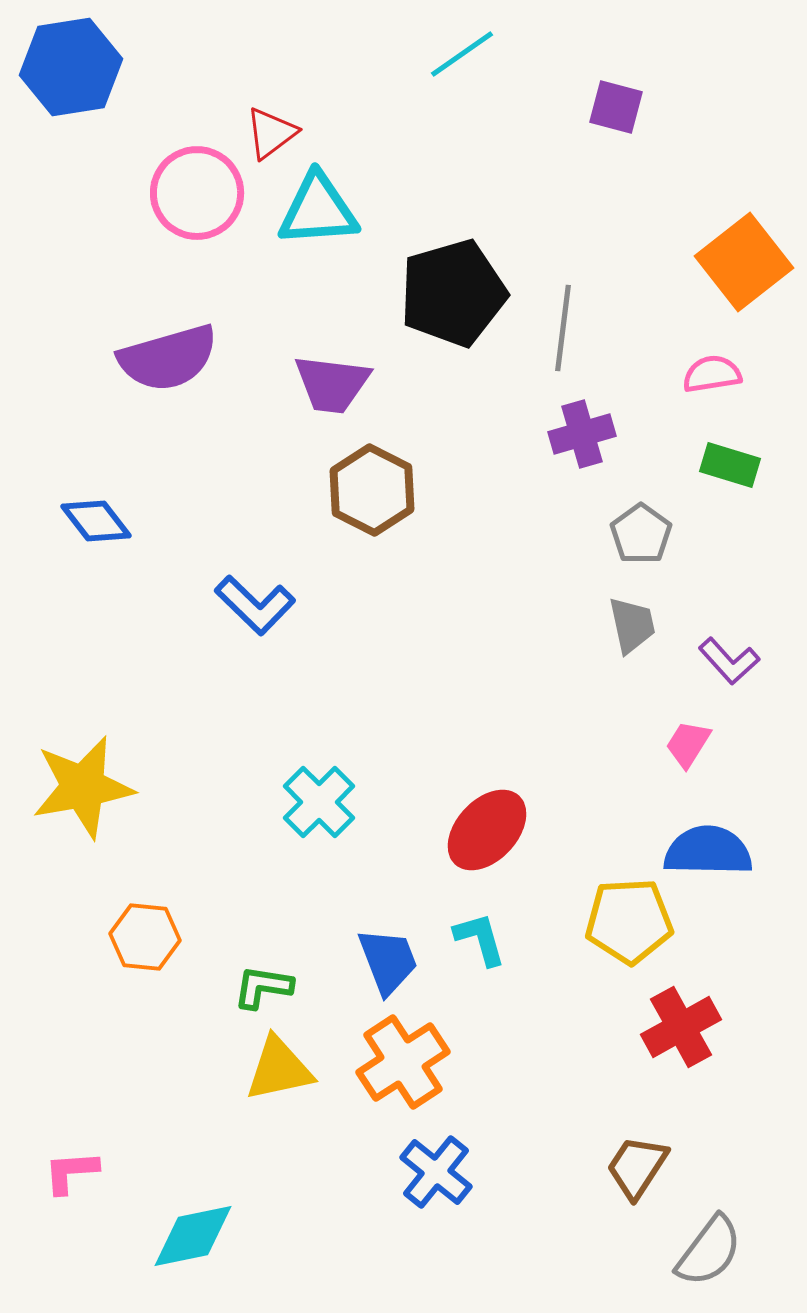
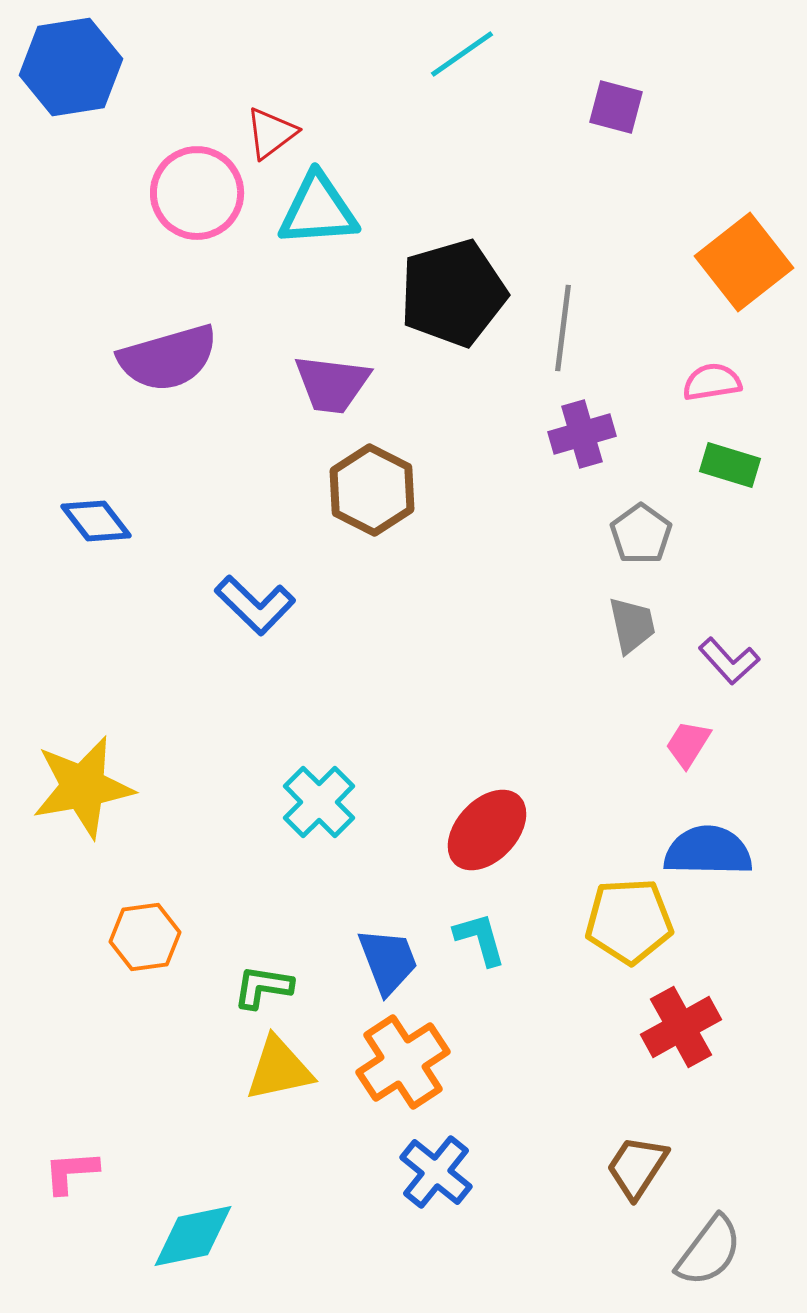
pink semicircle: moved 8 px down
orange hexagon: rotated 14 degrees counterclockwise
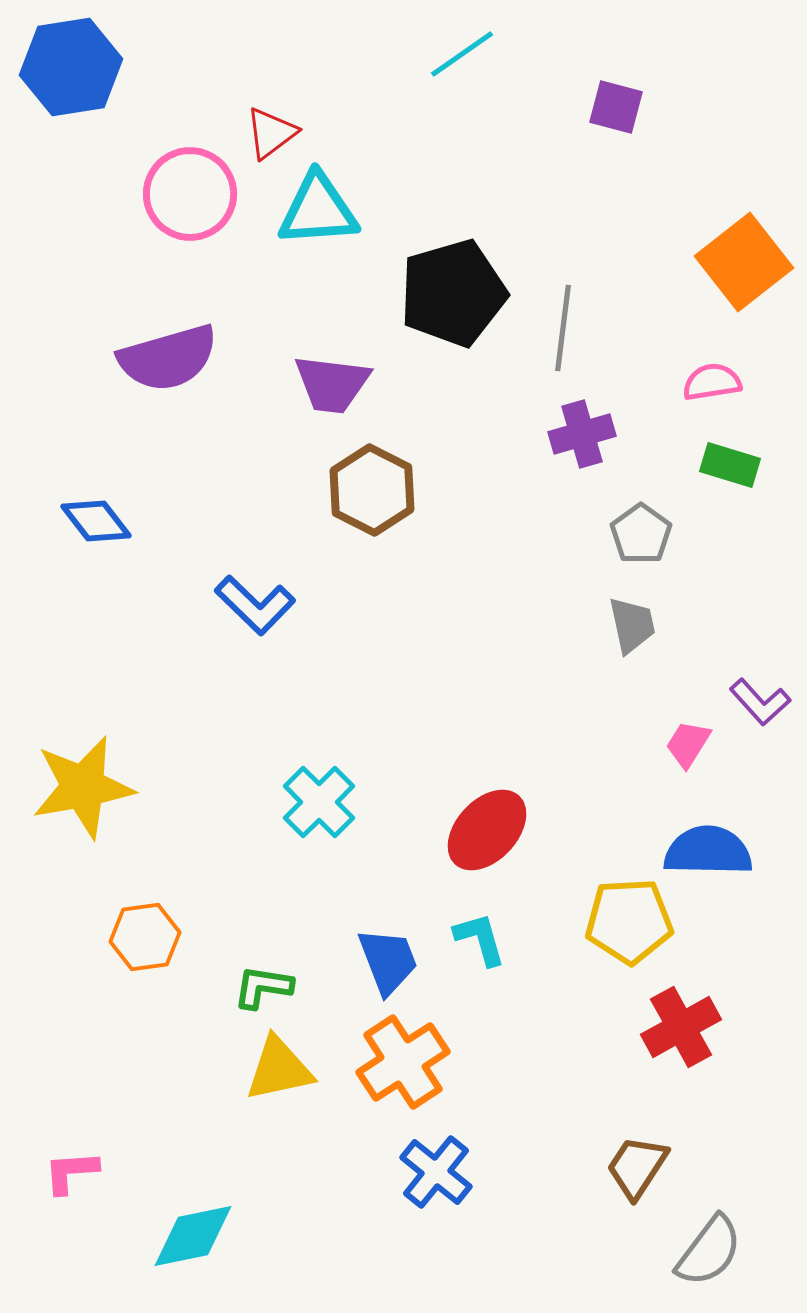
pink circle: moved 7 px left, 1 px down
purple L-shape: moved 31 px right, 41 px down
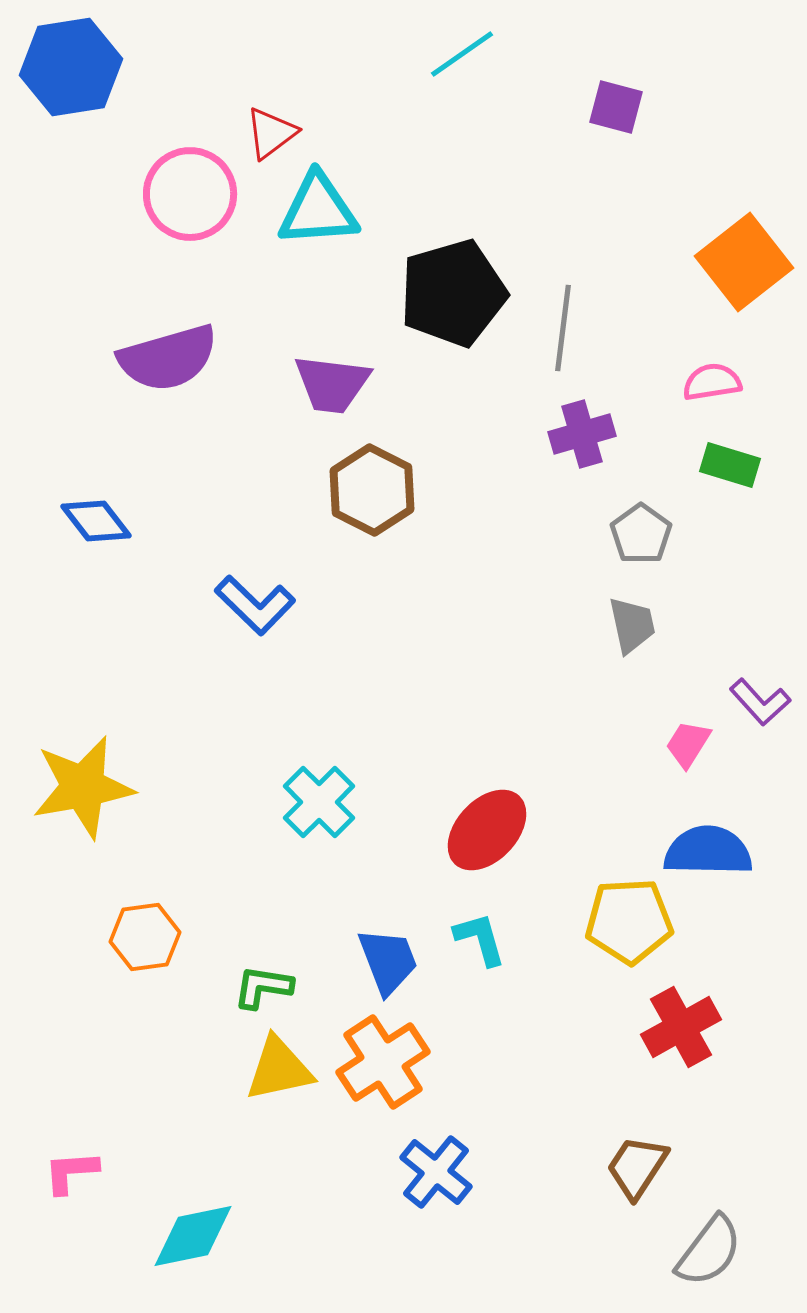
orange cross: moved 20 px left
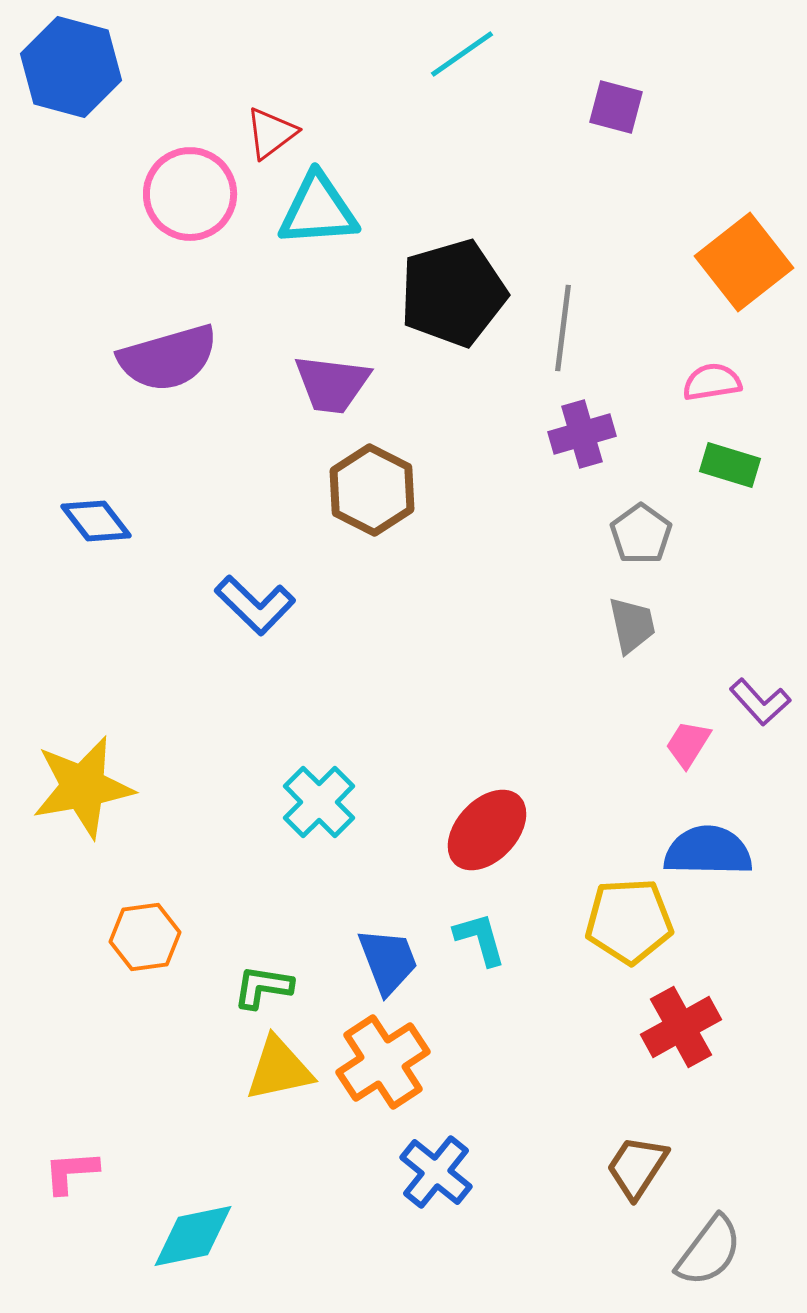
blue hexagon: rotated 24 degrees clockwise
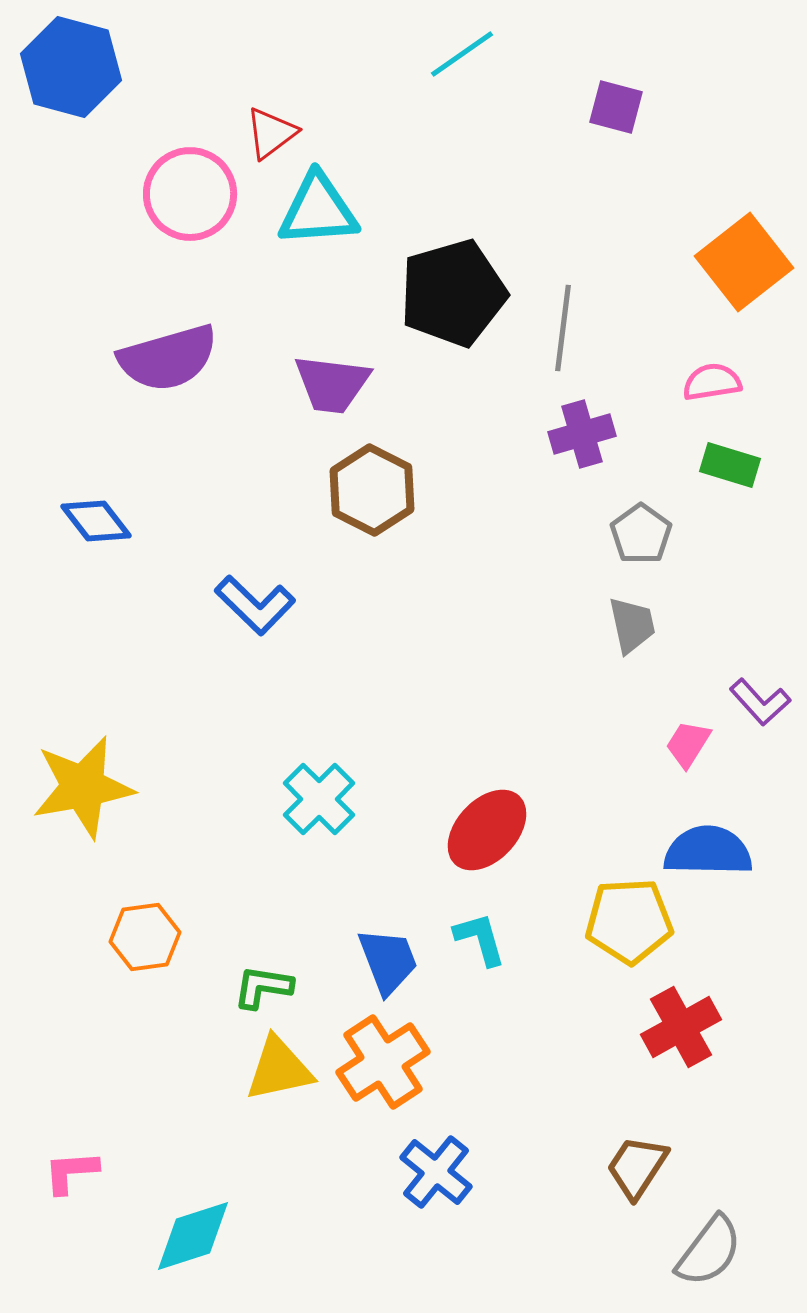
cyan cross: moved 3 px up
cyan diamond: rotated 6 degrees counterclockwise
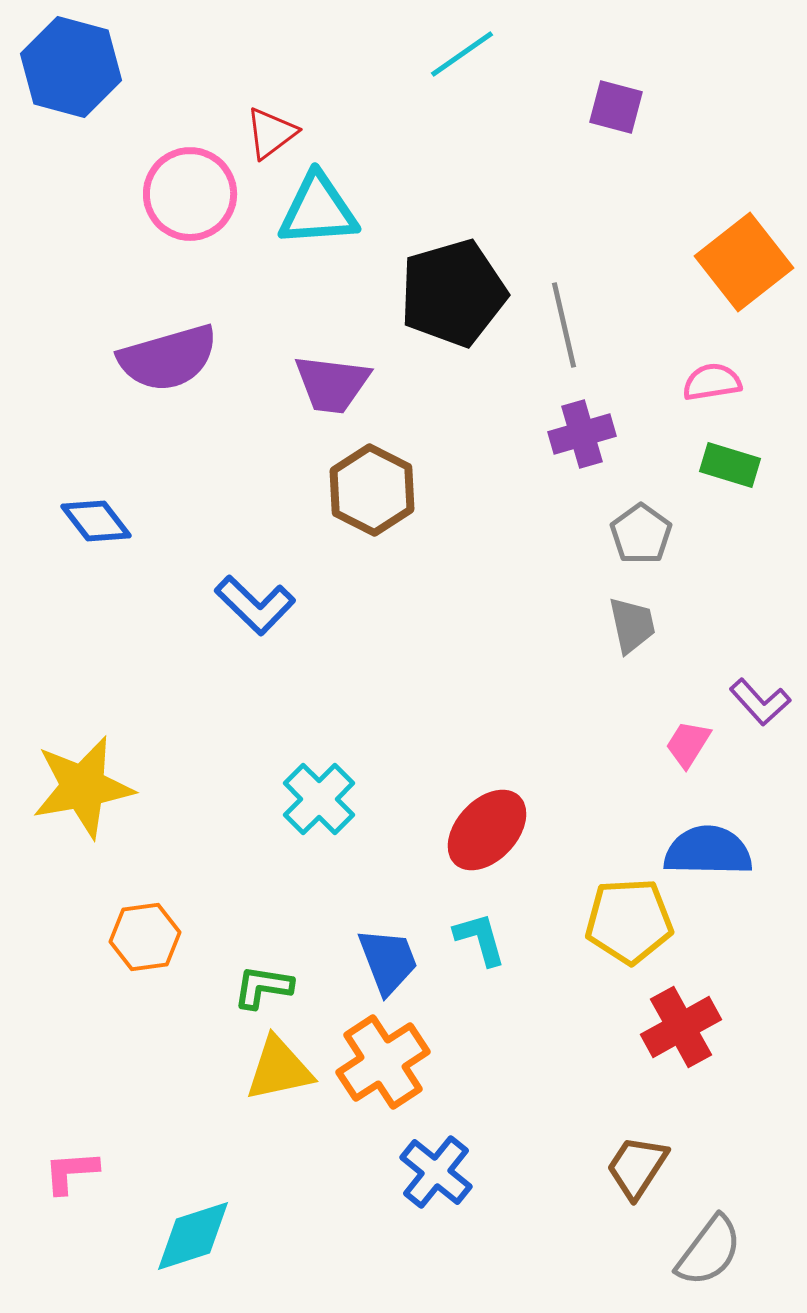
gray line: moved 1 px right, 3 px up; rotated 20 degrees counterclockwise
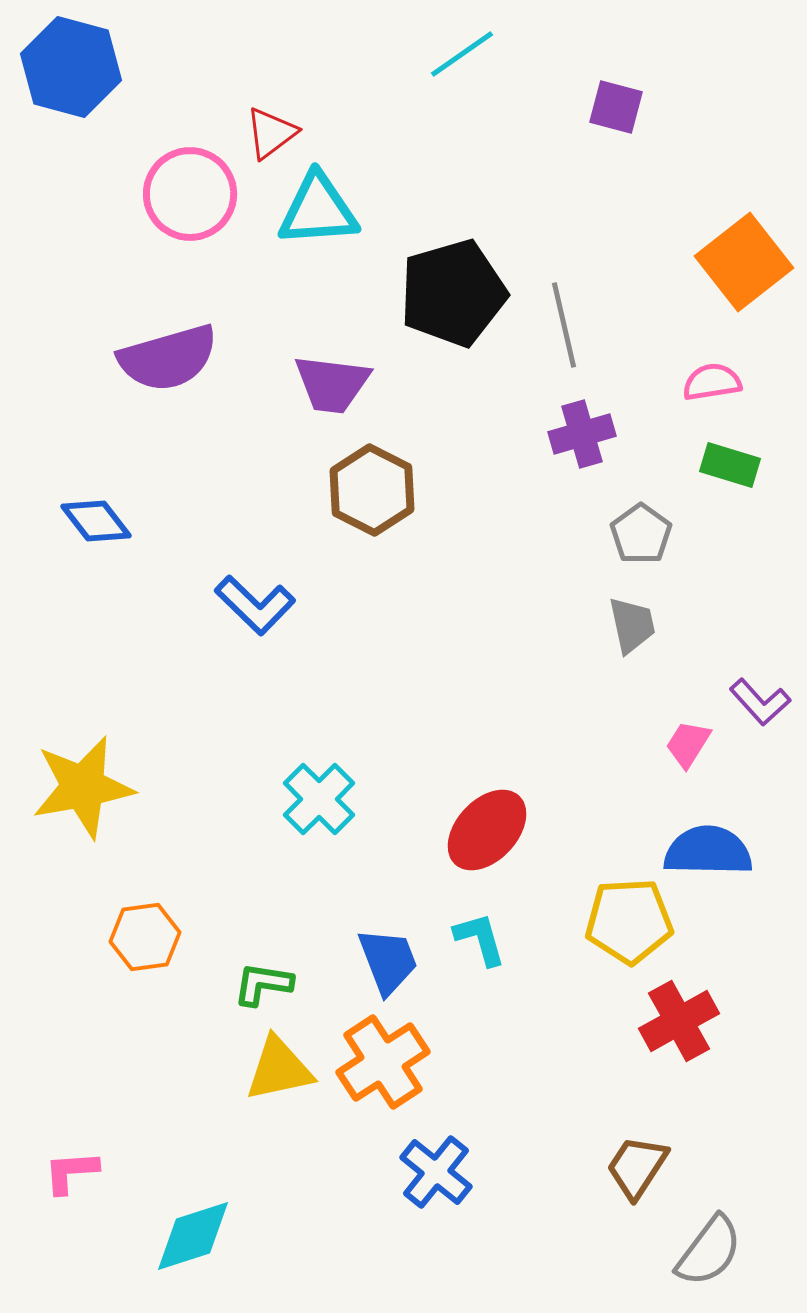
green L-shape: moved 3 px up
red cross: moved 2 px left, 6 px up
